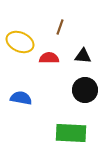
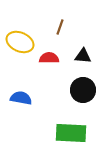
black circle: moved 2 px left
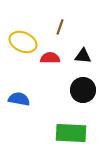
yellow ellipse: moved 3 px right
red semicircle: moved 1 px right
blue semicircle: moved 2 px left, 1 px down
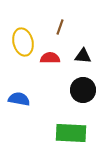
yellow ellipse: rotated 52 degrees clockwise
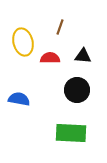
black circle: moved 6 px left
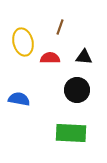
black triangle: moved 1 px right, 1 px down
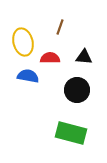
blue semicircle: moved 9 px right, 23 px up
green rectangle: rotated 12 degrees clockwise
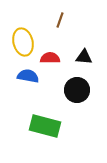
brown line: moved 7 px up
green rectangle: moved 26 px left, 7 px up
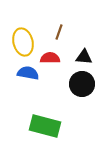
brown line: moved 1 px left, 12 px down
blue semicircle: moved 3 px up
black circle: moved 5 px right, 6 px up
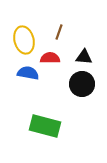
yellow ellipse: moved 1 px right, 2 px up
